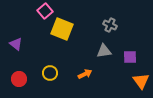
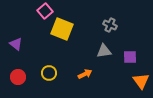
yellow circle: moved 1 px left
red circle: moved 1 px left, 2 px up
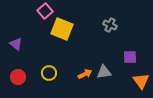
gray triangle: moved 21 px down
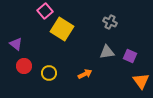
gray cross: moved 3 px up
yellow square: rotated 10 degrees clockwise
purple square: moved 1 px up; rotated 24 degrees clockwise
gray triangle: moved 3 px right, 20 px up
red circle: moved 6 px right, 11 px up
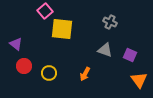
yellow square: rotated 25 degrees counterclockwise
gray triangle: moved 2 px left, 2 px up; rotated 28 degrees clockwise
purple square: moved 1 px up
orange arrow: rotated 144 degrees clockwise
orange triangle: moved 2 px left, 1 px up
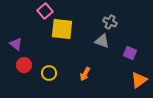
gray triangle: moved 3 px left, 9 px up
purple square: moved 2 px up
red circle: moved 1 px up
orange triangle: rotated 30 degrees clockwise
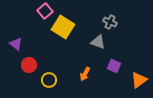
yellow square: moved 1 px right, 2 px up; rotated 25 degrees clockwise
gray triangle: moved 4 px left, 1 px down
purple square: moved 16 px left, 13 px down
red circle: moved 5 px right
yellow circle: moved 7 px down
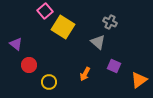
gray triangle: rotated 21 degrees clockwise
yellow circle: moved 2 px down
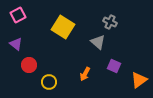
pink square: moved 27 px left, 4 px down; rotated 14 degrees clockwise
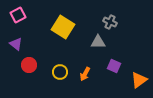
gray triangle: rotated 42 degrees counterclockwise
yellow circle: moved 11 px right, 10 px up
